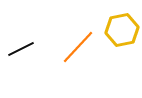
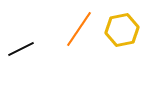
orange line: moved 1 px right, 18 px up; rotated 9 degrees counterclockwise
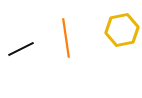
orange line: moved 13 px left, 9 px down; rotated 42 degrees counterclockwise
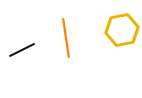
black line: moved 1 px right, 1 px down
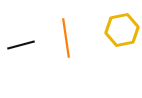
black line: moved 1 px left, 5 px up; rotated 12 degrees clockwise
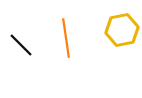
black line: rotated 60 degrees clockwise
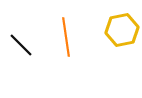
orange line: moved 1 px up
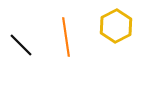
yellow hexagon: moved 6 px left, 4 px up; rotated 16 degrees counterclockwise
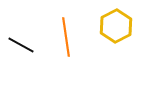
black line: rotated 16 degrees counterclockwise
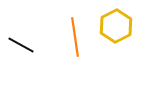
orange line: moved 9 px right
